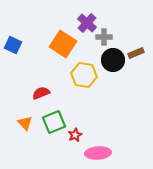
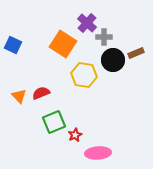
orange triangle: moved 6 px left, 27 px up
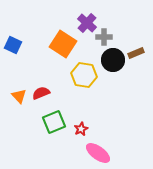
red star: moved 6 px right, 6 px up
pink ellipse: rotated 40 degrees clockwise
